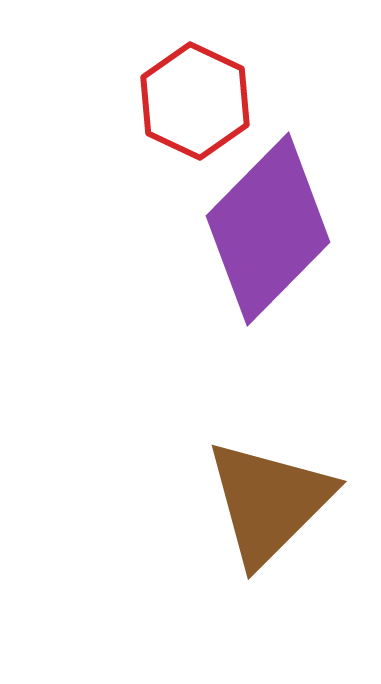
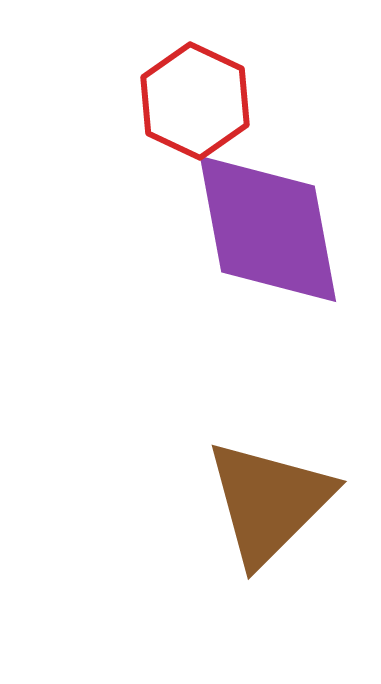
purple diamond: rotated 55 degrees counterclockwise
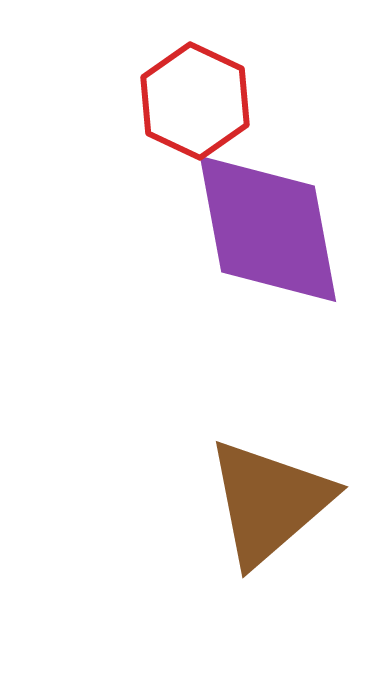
brown triangle: rotated 4 degrees clockwise
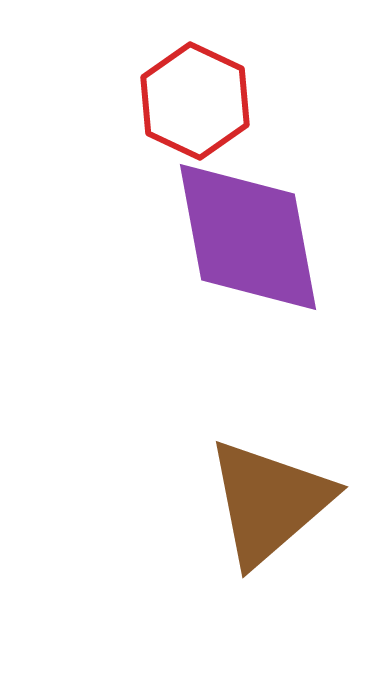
purple diamond: moved 20 px left, 8 px down
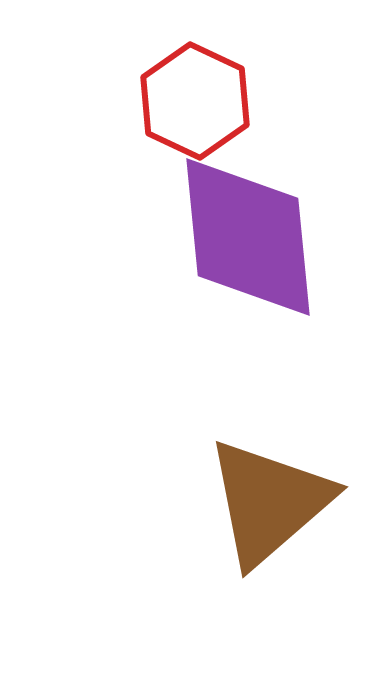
purple diamond: rotated 5 degrees clockwise
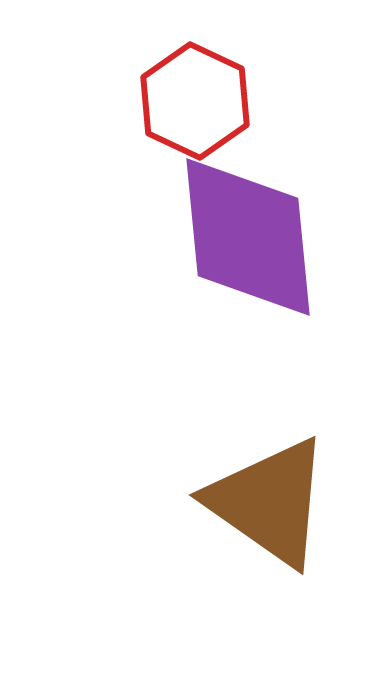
brown triangle: rotated 44 degrees counterclockwise
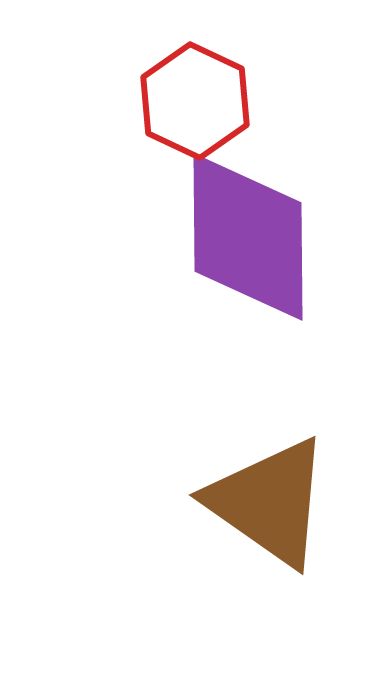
purple diamond: rotated 5 degrees clockwise
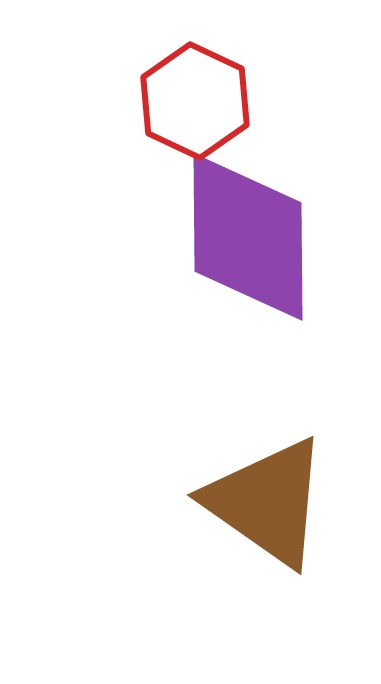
brown triangle: moved 2 px left
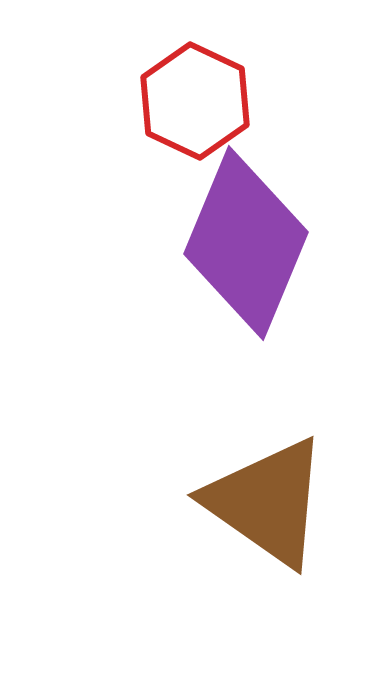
purple diamond: moved 2 px left, 6 px down; rotated 23 degrees clockwise
